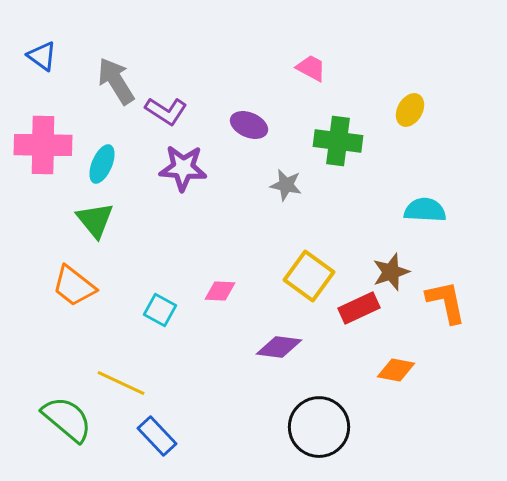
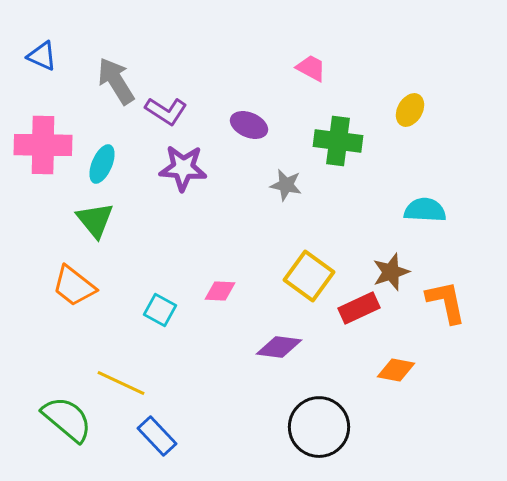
blue triangle: rotated 12 degrees counterclockwise
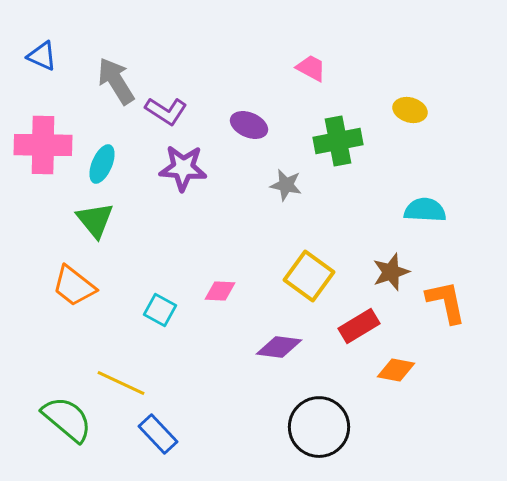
yellow ellipse: rotated 76 degrees clockwise
green cross: rotated 18 degrees counterclockwise
red rectangle: moved 18 px down; rotated 6 degrees counterclockwise
blue rectangle: moved 1 px right, 2 px up
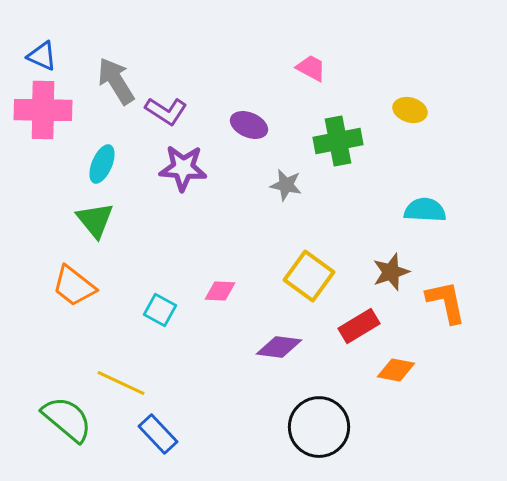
pink cross: moved 35 px up
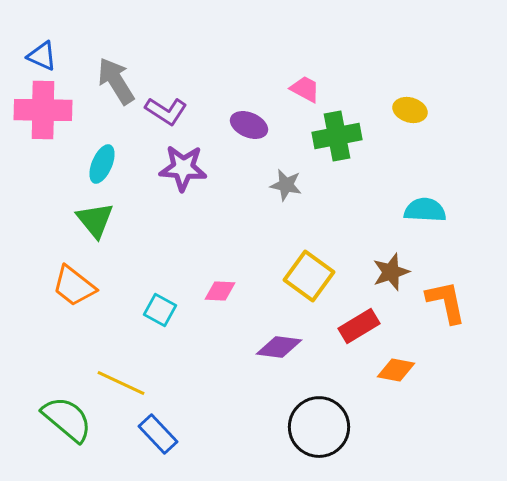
pink trapezoid: moved 6 px left, 21 px down
green cross: moved 1 px left, 5 px up
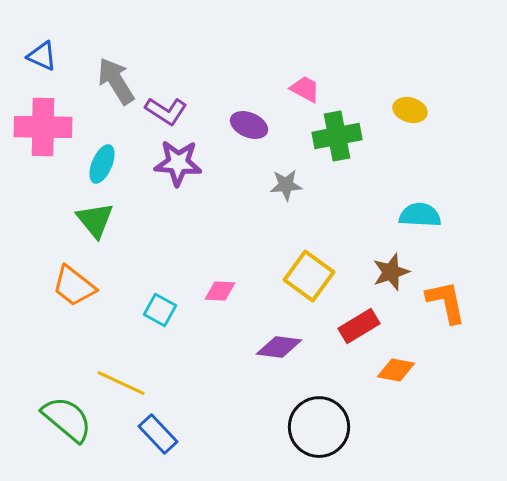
pink cross: moved 17 px down
purple star: moved 5 px left, 5 px up
gray star: rotated 16 degrees counterclockwise
cyan semicircle: moved 5 px left, 5 px down
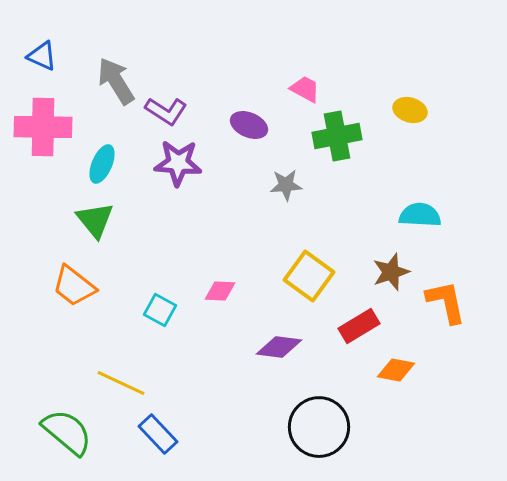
green semicircle: moved 13 px down
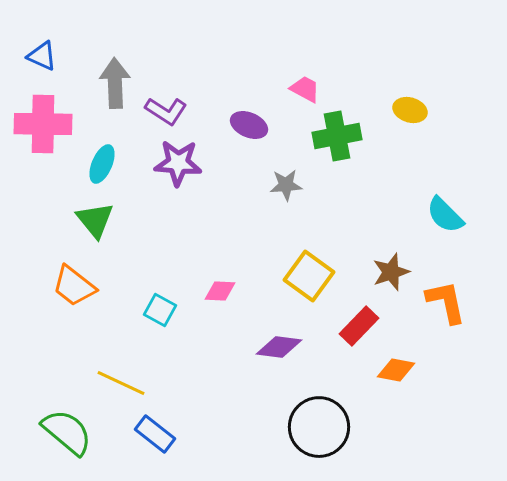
gray arrow: moved 1 px left, 2 px down; rotated 30 degrees clockwise
pink cross: moved 3 px up
cyan semicircle: moved 25 px right; rotated 138 degrees counterclockwise
red rectangle: rotated 15 degrees counterclockwise
blue rectangle: moved 3 px left; rotated 9 degrees counterclockwise
